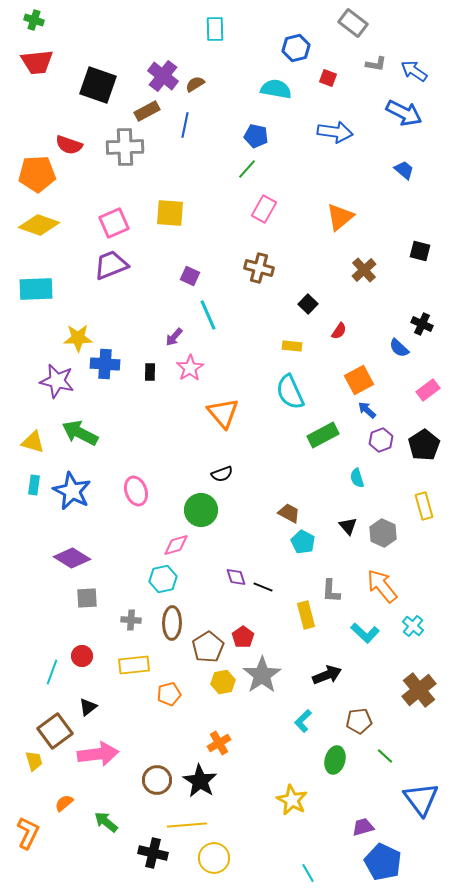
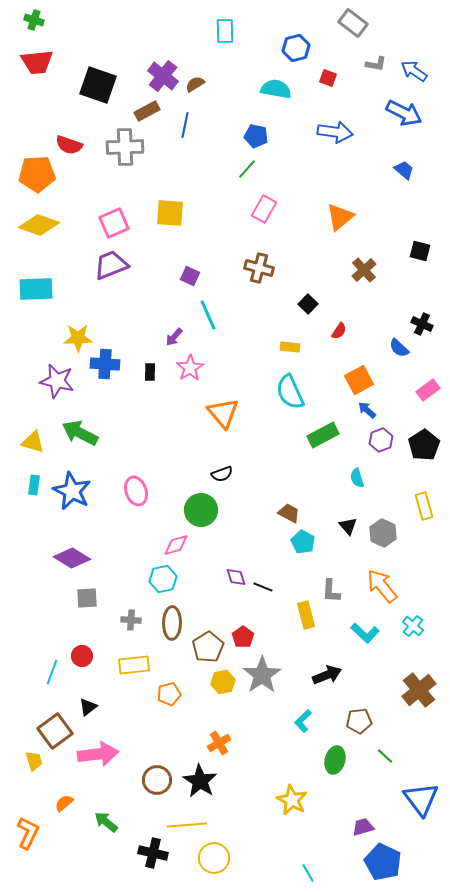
cyan rectangle at (215, 29): moved 10 px right, 2 px down
yellow rectangle at (292, 346): moved 2 px left, 1 px down
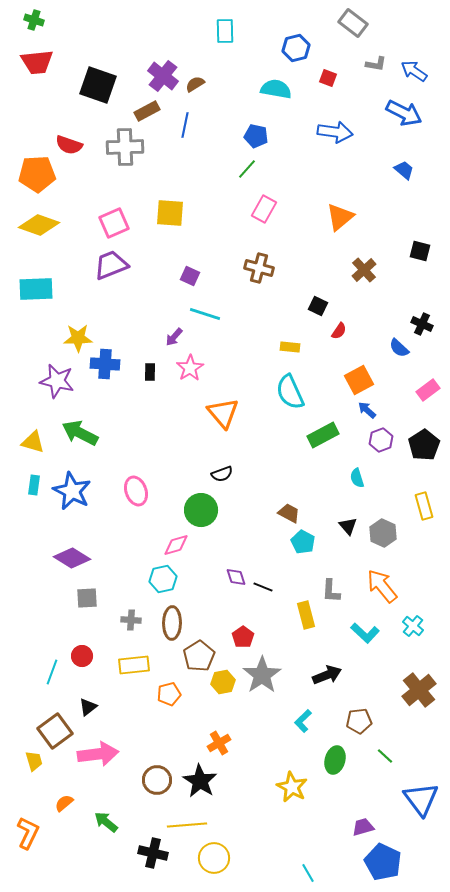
black square at (308, 304): moved 10 px right, 2 px down; rotated 18 degrees counterclockwise
cyan line at (208, 315): moved 3 px left, 1 px up; rotated 48 degrees counterclockwise
brown pentagon at (208, 647): moved 9 px left, 9 px down
yellow star at (292, 800): moved 13 px up
